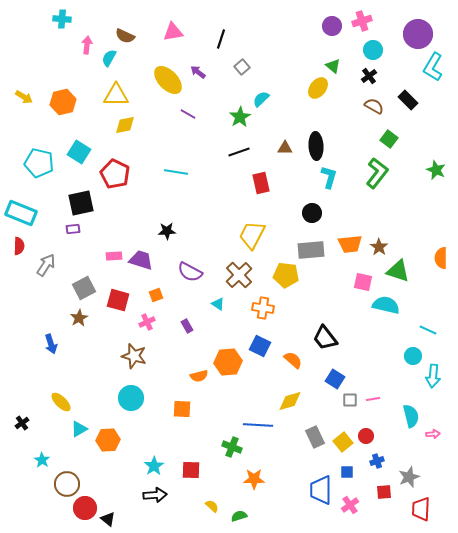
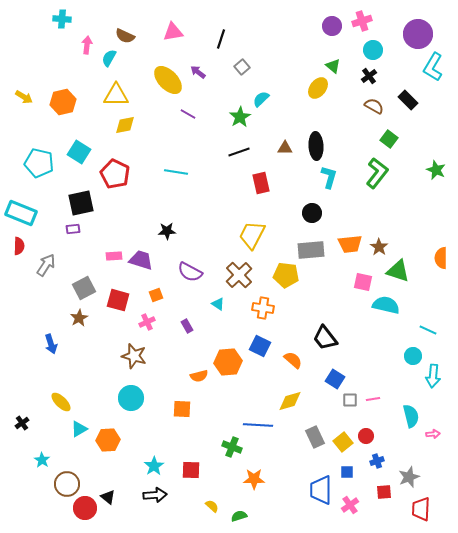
black triangle at (108, 519): moved 22 px up
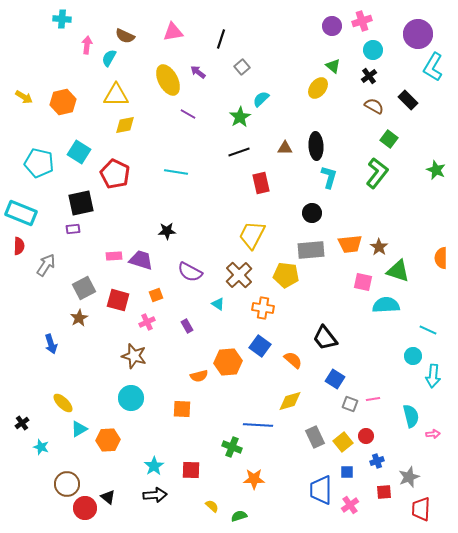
yellow ellipse at (168, 80): rotated 16 degrees clockwise
cyan semicircle at (386, 305): rotated 16 degrees counterclockwise
blue square at (260, 346): rotated 10 degrees clockwise
gray square at (350, 400): moved 4 px down; rotated 21 degrees clockwise
yellow ellipse at (61, 402): moved 2 px right, 1 px down
cyan star at (42, 460): moved 1 px left, 13 px up; rotated 14 degrees counterclockwise
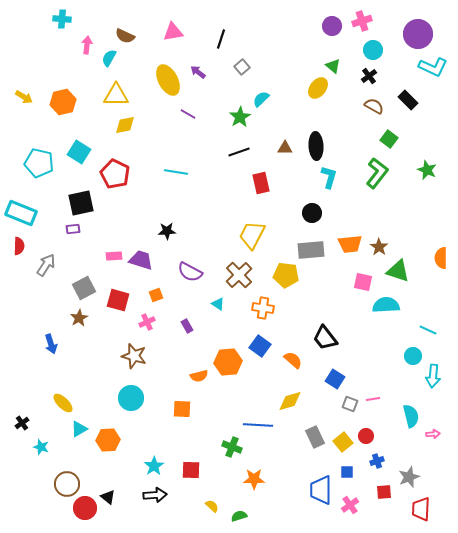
cyan L-shape at (433, 67): rotated 96 degrees counterclockwise
green star at (436, 170): moved 9 px left
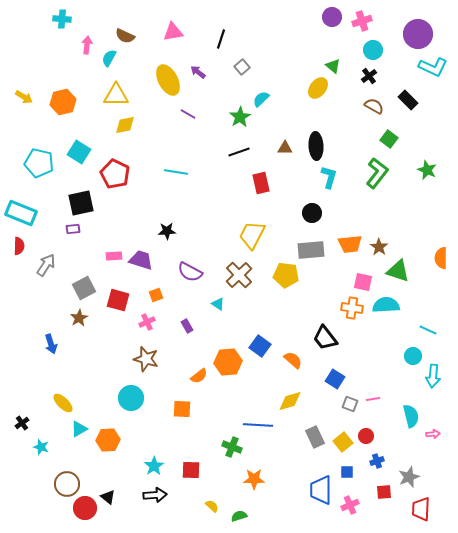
purple circle at (332, 26): moved 9 px up
orange cross at (263, 308): moved 89 px right
brown star at (134, 356): moved 12 px right, 3 px down
orange semicircle at (199, 376): rotated 24 degrees counterclockwise
pink cross at (350, 505): rotated 12 degrees clockwise
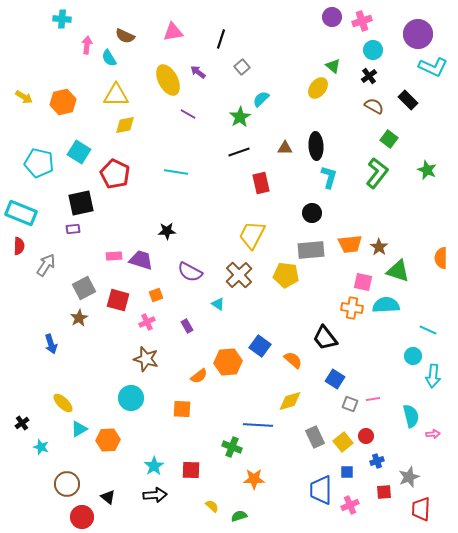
cyan semicircle at (109, 58): rotated 60 degrees counterclockwise
red circle at (85, 508): moved 3 px left, 9 px down
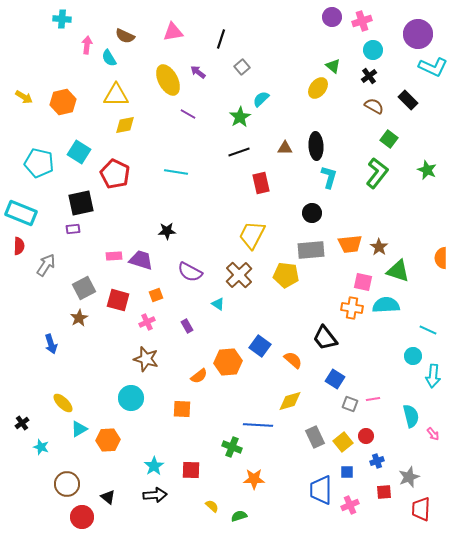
pink arrow at (433, 434): rotated 56 degrees clockwise
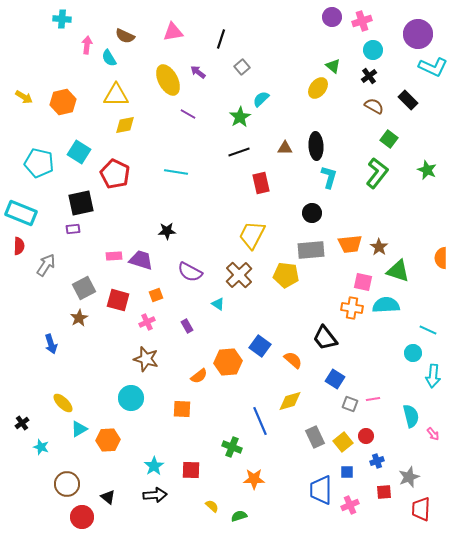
cyan circle at (413, 356): moved 3 px up
blue line at (258, 425): moved 2 px right, 4 px up; rotated 64 degrees clockwise
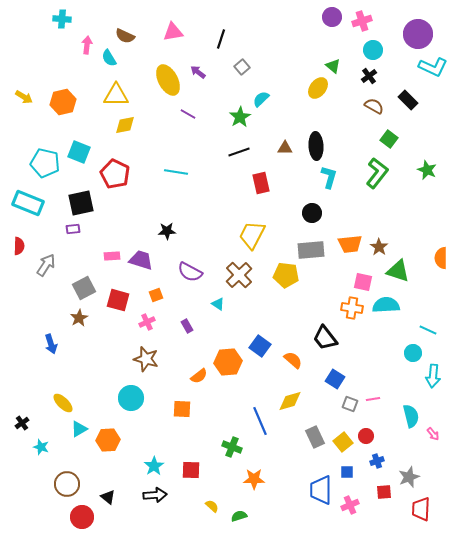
cyan square at (79, 152): rotated 10 degrees counterclockwise
cyan pentagon at (39, 163): moved 6 px right
cyan rectangle at (21, 213): moved 7 px right, 10 px up
pink rectangle at (114, 256): moved 2 px left
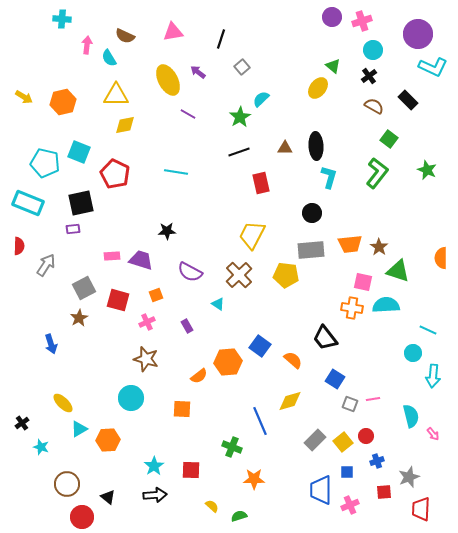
gray rectangle at (315, 437): moved 3 px down; rotated 70 degrees clockwise
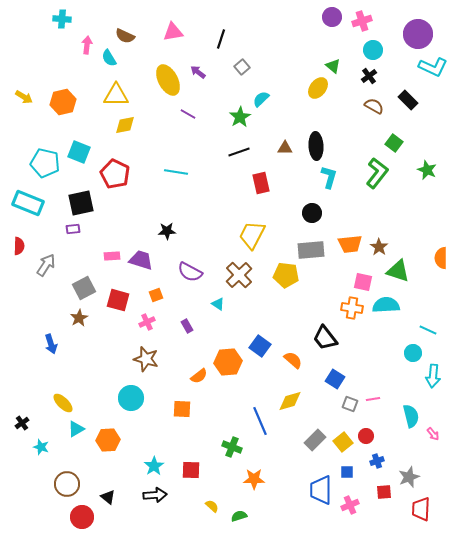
green square at (389, 139): moved 5 px right, 4 px down
cyan triangle at (79, 429): moved 3 px left
